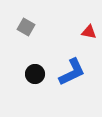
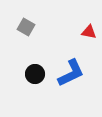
blue L-shape: moved 1 px left, 1 px down
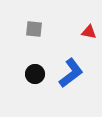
gray square: moved 8 px right, 2 px down; rotated 24 degrees counterclockwise
blue L-shape: rotated 12 degrees counterclockwise
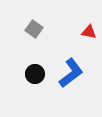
gray square: rotated 30 degrees clockwise
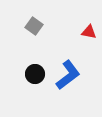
gray square: moved 3 px up
blue L-shape: moved 3 px left, 2 px down
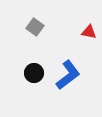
gray square: moved 1 px right, 1 px down
black circle: moved 1 px left, 1 px up
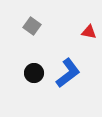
gray square: moved 3 px left, 1 px up
blue L-shape: moved 2 px up
